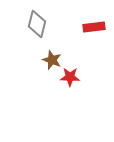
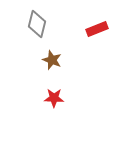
red rectangle: moved 3 px right, 2 px down; rotated 15 degrees counterclockwise
red star: moved 16 px left, 21 px down
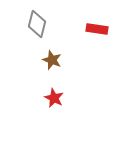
red rectangle: rotated 30 degrees clockwise
red star: rotated 24 degrees clockwise
